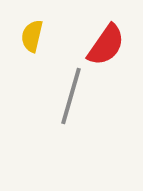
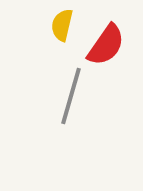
yellow semicircle: moved 30 px right, 11 px up
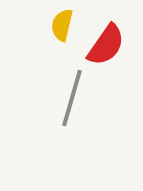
gray line: moved 1 px right, 2 px down
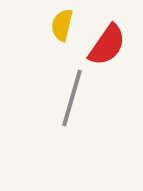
red semicircle: moved 1 px right
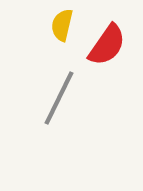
gray line: moved 13 px left; rotated 10 degrees clockwise
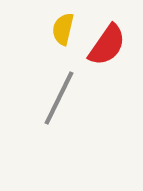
yellow semicircle: moved 1 px right, 4 px down
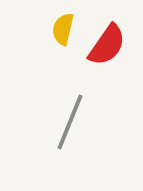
gray line: moved 11 px right, 24 px down; rotated 4 degrees counterclockwise
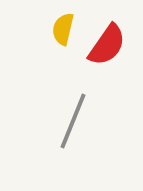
gray line: moved 3 px right, 1 px up
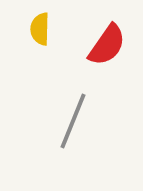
yellow semicircle: moved 23 px left; rotated 12 degrees counterclockwise
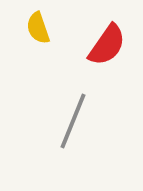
yellow semicircle: moved 2 px left, 1 px up; rotated 20 degrees counterclockwise
